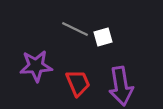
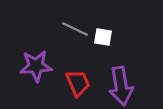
white square: rotated 24 degrees clockwise
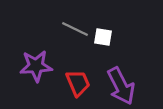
purple arrow: rotated 18 degrees counterclockwise
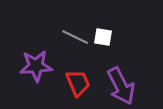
gray line: moved 8 px down
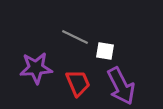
white square: moved 2 px right, 14 px down
purple star: moved 2 px down
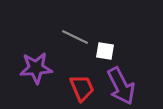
red trapezoid: moved 4 px right, 5 px down
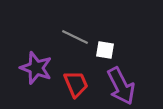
white square: moved 1 px up
purple star: rotated 24 degrees clockwise
red trapezoid: moved 6 px left, 4 px up
